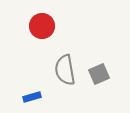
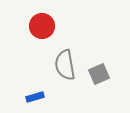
gray semicircle: moved 5 px up
blue rectangle: moved 3 px right
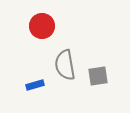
gray square: moved 1 px left, 2 px down; rotated 15 degrees clockwise
blue rectangle: moved 12 px up
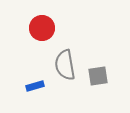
red circle: moved 2 px down
blue rectangle: moved 1 px down
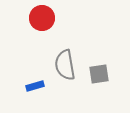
red circle: moved 10 px up
gray square: moved 1 px right, 2 px up
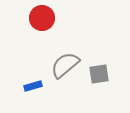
gray semicircle: rotated 60 degrees clockwise
blue rectangle: moved 2 px left
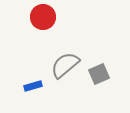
red circle: moved 1 px right, 1 px up
gray square: rotated 15 degrees counterclockwise
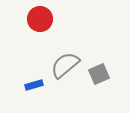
red circle: moved 3 px left, 2 px down
blue rectangle: moved 1 px right, 1 px up
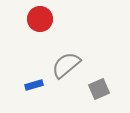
gray semicircle: moved 1 px right
gray square: moved 15 px down
